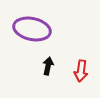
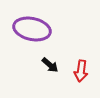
black arrow: moved 2 px right, 1 px up; rotated 120 degrees clockwise
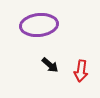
purple ellipse: moved 7 px right, 4 px up; rotated 18 degrees counterclockwise
